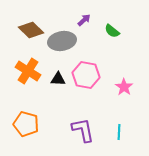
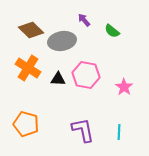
purple arrow: rotated 88 degrees counterclockwise
orange cross: moved 3 px up
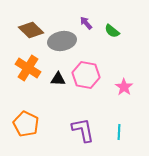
purple arrow: moved 2 px right, 3 px down
orange pentagon: rotated 10 degrees clockwise
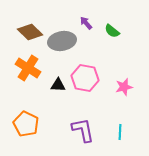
brown diamond: moved 1 px left, 2 px down
pink hexagon: moved 1 px left, 3 px down
black triangle: moved 6 px down
pink star: rotated 24 degrees clockwise
cyan line: moved 1 px right
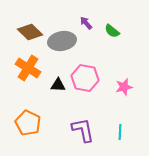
orange pentagon: moved 2 px right, 1 px up
